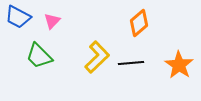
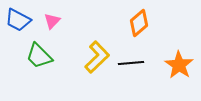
blue trapezoid: moved 3 px down
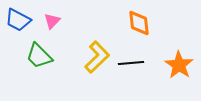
orange diamond: rotated 56 degrees counterclockwise
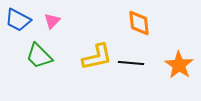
yellow L-shape: rotated 32 degrees clockwise
black line: rotated 10 degrees clockwise
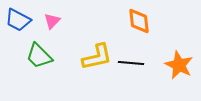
orange diamond: moved 2 px up
orange star: rotated 8 degrees counterclockwise
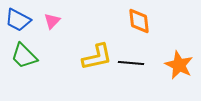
green trapezoid: moved 15 px left
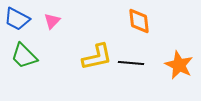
blue trapezoid: moved 1 px left, 1 px up
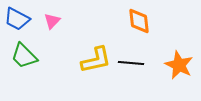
yellow L-shape: moved 1 px left, 3 px down
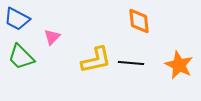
pink triangle: moved 16 px down
green trapezoid: moved 3 px left, 1 px down
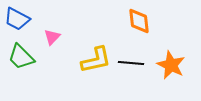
orange star: moved 8 px left
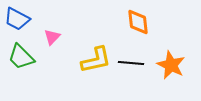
orange diamond: moved 1 px left, 1 px down
